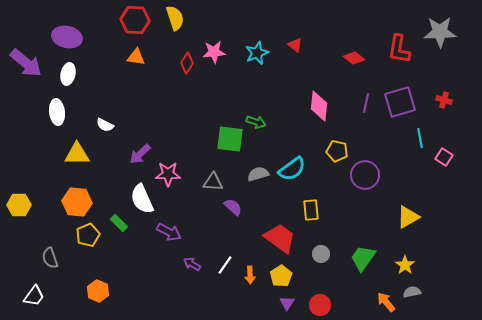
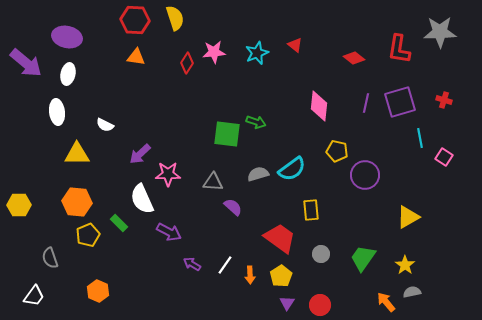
green square at (230, 139): moved 3 px left, 5 px up
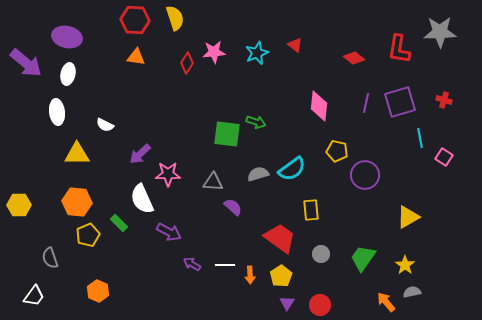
white line at (225, 265): rotated 54 degrees clockwise
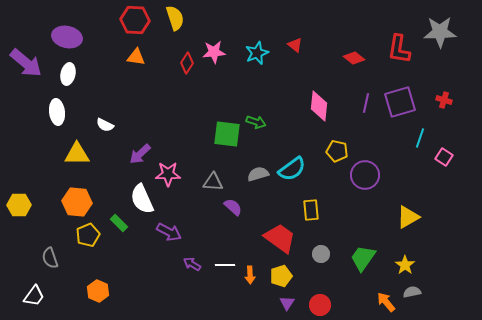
cyan line at (420, 138): rotated 30 degrees clockwise
yellow pentagon at (281, 276): rotated 15 degrees clockwise
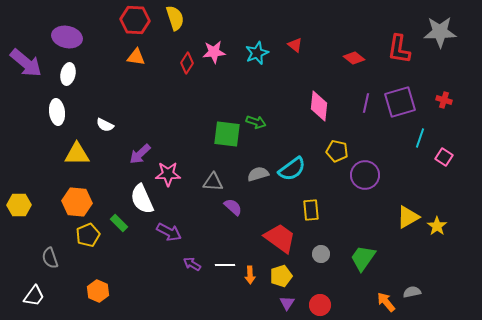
yellow star at (405, 265): moved 32 px right, 39 px up
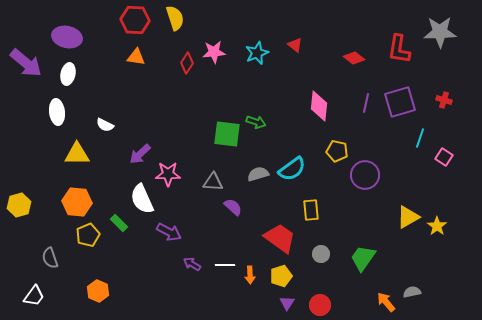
yellow hexagon at (19, 205): rotated 15 degrees counterclockwise
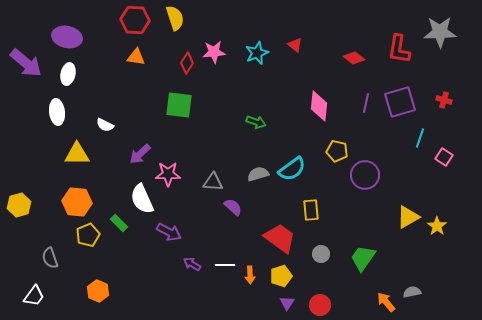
green square at (227, 134): moved 48 px left, 29 px up
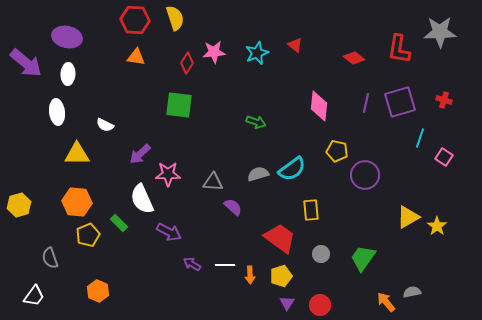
white ellipse at (68, 74): rotated 10 degrees counterclockwise
